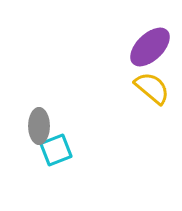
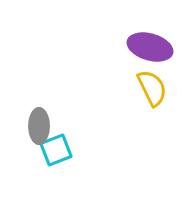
purple ellipse: rotated 60 degrees clockwise
yellow semicircle: rotated 24 degrees clockwise
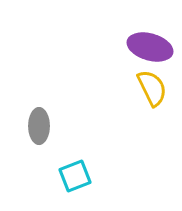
cyan square: moved 19 px right, 26 px down
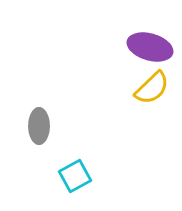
yellow semicircle: rotated 72 degrees clockwise
cyan square: rotated 8 degrees counterclockwise
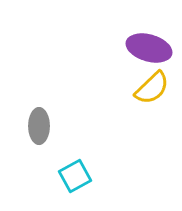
purple ellipse: moved 1 px left, 1 px down
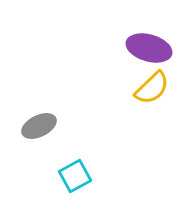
gray ellipse: rotated 64 degrees clockwise
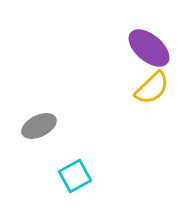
purple ellipse: rotated 24 degrees clockwise
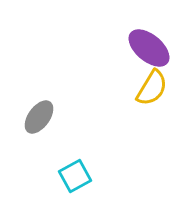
yellow semicircle: rotated 15 degrees counterclockwise
gray ellipse: moved 9 px up; rotated 28 degrees counterclockwise
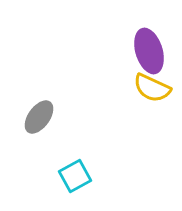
purple ellipse: moved 3 px down; rotated 33 degrees clockwise
yellow semicircle: rotated 84 degrees clockwise
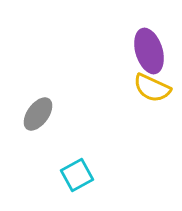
gray ellipse: moved 1 px left, 3 px up
cyan square: moved 2 px right, 1 px up
